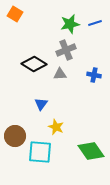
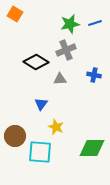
black diamond: moved 2 px right, 2 px up
gray triangle: moved 5 px down
green diamond: moved 1 px right, 3 px up; rotated 56 degrees counterclockwise
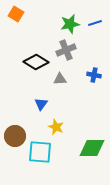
orange square: moved 1 px right
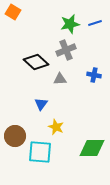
orange square: moved 3 px left, 2 px up
black diamond: rotated 10 degrees clockwise
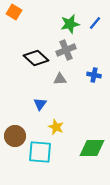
orange square: moved 1 px right
blue line: rotated 32 degrees counterclockwise
black diamond: moved 4 px up
blue triangle: moved 1 px left
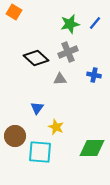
gray cross: moved 2 px right, 2 px down
blue triangle: moved 3 px left, 4 px down
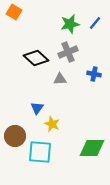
blue cross: moved 1 px up
yellow star: moved 4 px left, 3 px up
